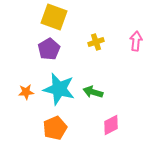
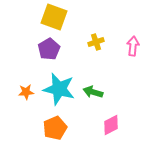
pink arrow: moved 3 px left, 5 px down
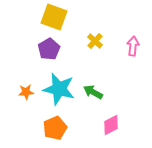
yellow cross: moved 1 px left, 1 px up; rotated 28 degrees counterclockwise
green arrow: rotated 12 degrees clockwise
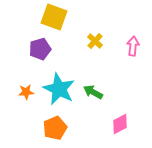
purple pentagon: moved 9 px left; rotated 15 degrees clockwise
cyan star: rotated 12 degrees clockwise
pink diamond: moved 9 px right, 1 px up
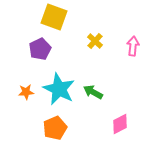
purple pentagon: rotated 10 degrees counterclockwise
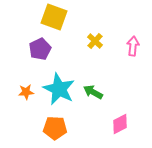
orange pentagon: rotated 25 degrees clockwise
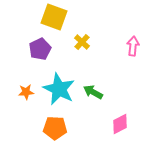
yellow cross: moved 13 px left, 1 px down
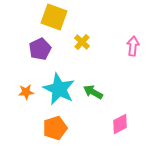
orange pentagon: rotated 20 degrees counterclockwise
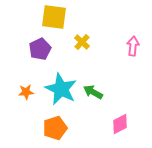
yellow square: rotated 12 degrees counterclockwise
cyan star: moved 2 px right
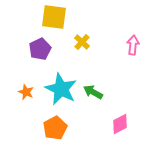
pink arrow: moved 1 px up
orange star: rotated 28 degrees clockwise
orange pentagon: rotated 10 degrees counterclockwise
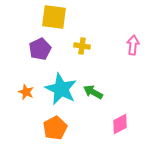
yellow cross: moved 4 px down; rotated 35 degrees counterclockwise
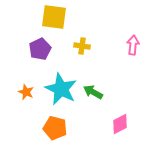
orange pentagon: rotated 30 degrees counterclockwise
